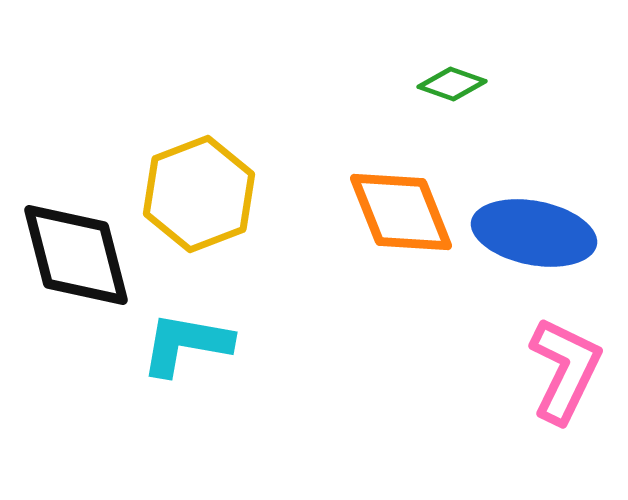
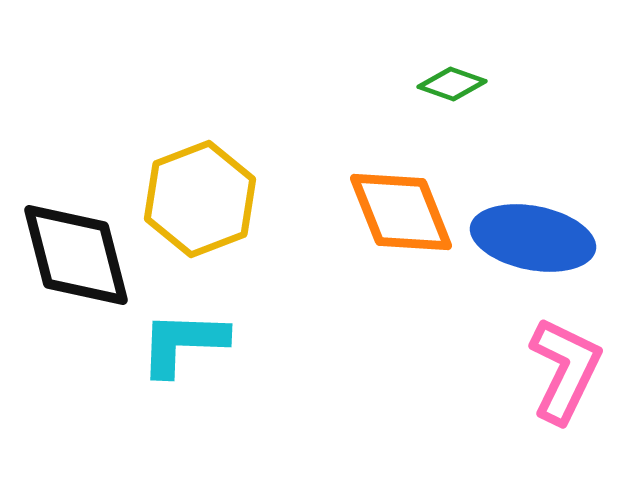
yellow hexagon: moved 1 px right, 5 px down
blue ellipse: moved 1 px left, 5 px down
cyan L-shape: moved 3 px left, 1 px up; rotated 8 degrees counterclockwise
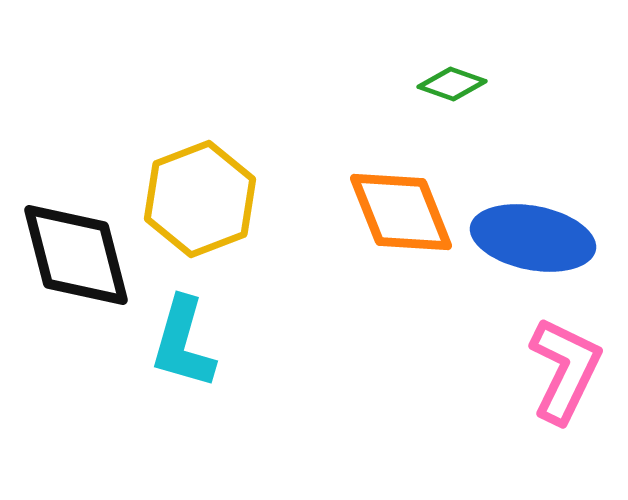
cyan L-shape: rotated 76 degrees counterclockwise
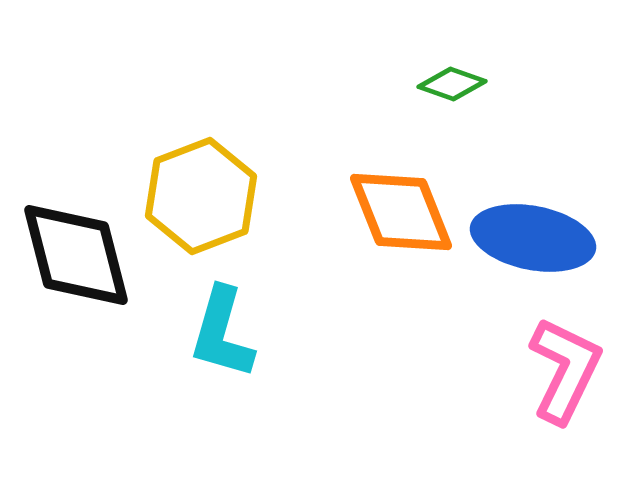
yellow hexagon: moved 1 px right, 3 px up
cyan L-shape: moved 39 px right, 10 px up
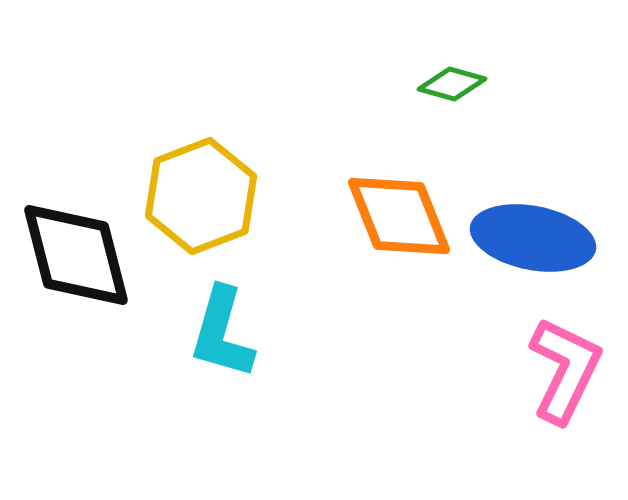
green diamond: rotated 4 degrees counterclockwise
orange diamond: moved 2 px left, 4 px down
